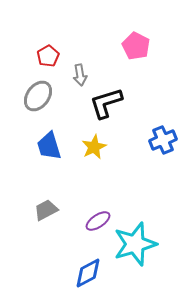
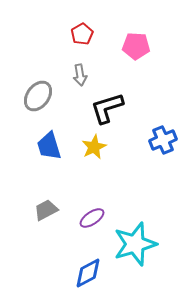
pink pentagon: rotated 24 degrees counterclockwise
red pentagon: moved 34 px right, 22 px up
black L-shape: moved 1 px right, 5 px down
purple ellipse: moved 6 px left, 3 px up
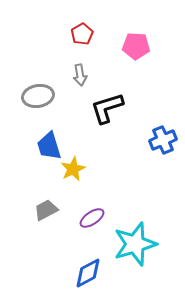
gray ellipse: rotated 44 degrees clockwise
yellow star: moved 21 px left, 22 px down
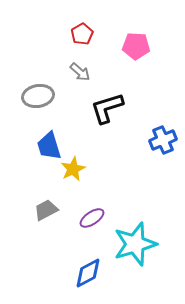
gray arrow: moved 3 px up; rotated 40 degrees counterclockwise
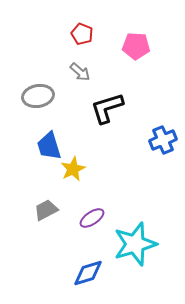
red pentagon: rotated 20 degrees counterclockwise
blue diamond: rotated 12 degrees clockwise
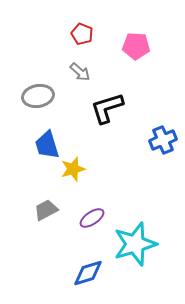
blue trapezoid: moved 2 px left, 1 px up
yellow star: rotated 10 degrees clockwise
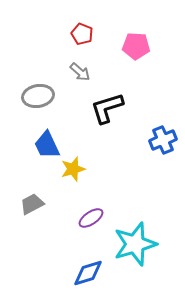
blue trapezoid: rotated 8 degrees counterclockwise
gray trapezoid: moved 14 px left, 6 px up
purple ellipse: moved 1 px left
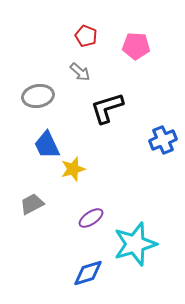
red pentagon: moved 4 px right, 2 px down
